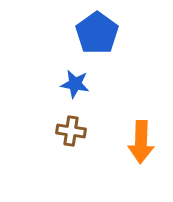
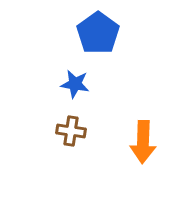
blue pentagon: moved 1 px right
orange arrow: moved 2 px right
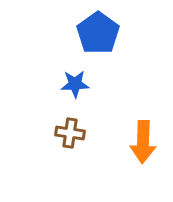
blue star: rotated 12 degrees counterclockwise
brown cross: moved 1 px left, 2 px down
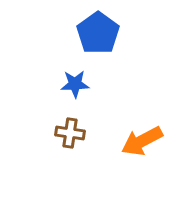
orange arrow: moved 1 px left, 1 px up; rotated 60 degrees clockwise
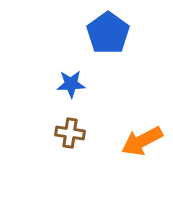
blue pentagon: moved 10 px right
blue star: moved 4 px left
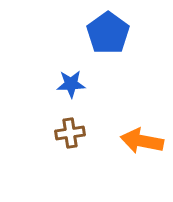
brown cross: rotated 16 degrees counterclockwise
orange arrow: rotated 39 degrees clockwise
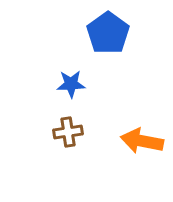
brown cross: moved 2 px left, 1 px up
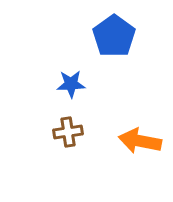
blue pentagon: moved 6 px right, 3 px down
orange arrow: moved 2 px left
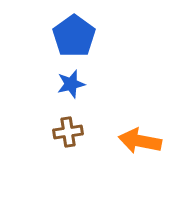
blue pentagon: moved 40 px left
blue star: rotated 12 degrees counterclockwise
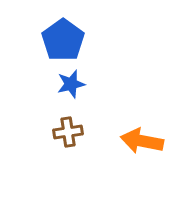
blue pentagon: moved 11 px left, 4 px down
orange arrow: moved 2 px right
